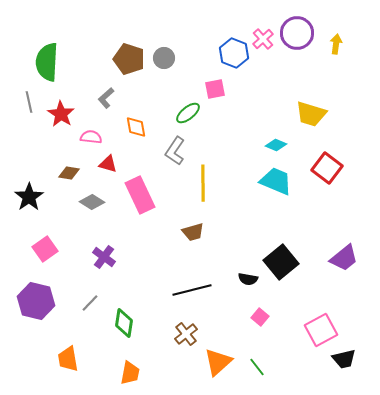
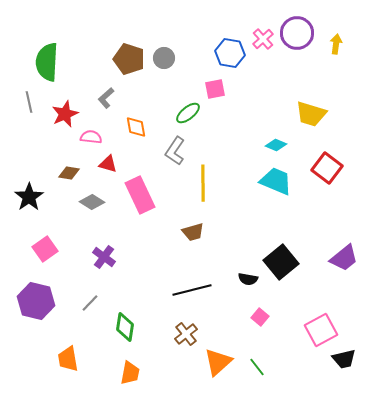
blue hexagon at (234, 53): moved 4 px left; rotated 12 degrees counterclockwise
red star at (61, 114): moved 4 px right; rotated 16 degrees clockwise
green diamond at (124, 323): moved 1 px right, 4 px down
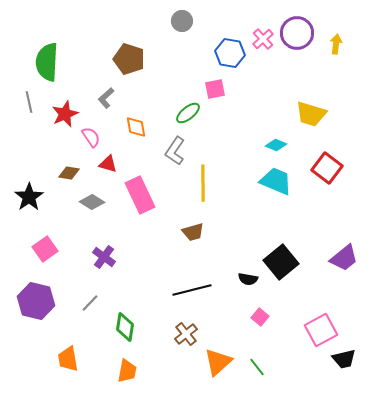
gray circle at (164, 58): moved 18 px right, 37 px up
pink semicircle at (91, 137): rotated 50 degrees clockwise
orange trapezoid at (130, 373): moved 3 px left, 2 px up
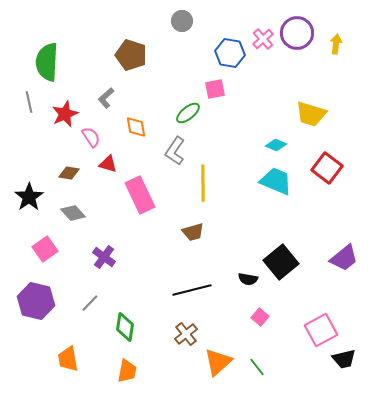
brown pentagon at (129, 59): moved 2 px right, 4 px up
gray diamond at (92, 202): moved 19 px left, 11 px down; rotated 15 degrees clockwise
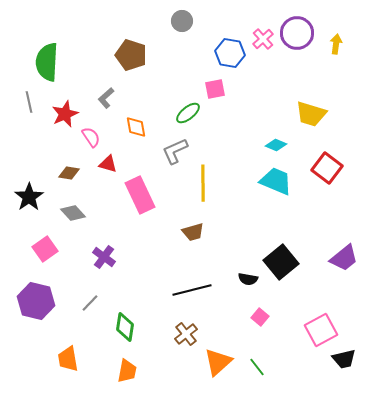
gray L-shape at (175, 151): rotated 32 degrees clockwise
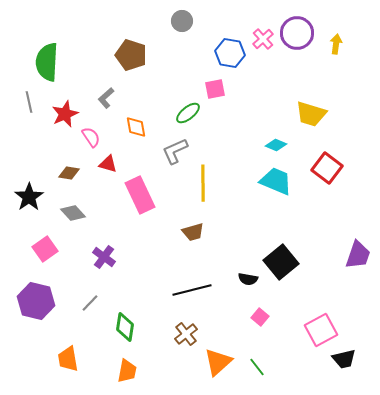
purple trapezoid at (344, 258): moved 14 px right, 3 px up; rotated 32 degrees counterclockwise
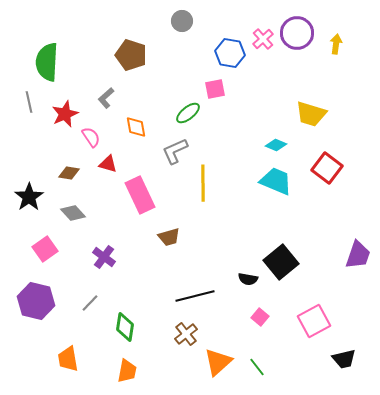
brown trapezoid at (193, 232): moved 24 px left, 5 px down
black line at (192, 290): moved 3 px right, 6 px down
pink square at (321, 330): moved 7 px left, 9 px up
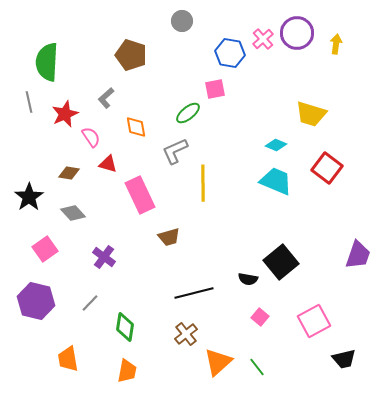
black line at (195, 296): moved 1 px left, 3 px up
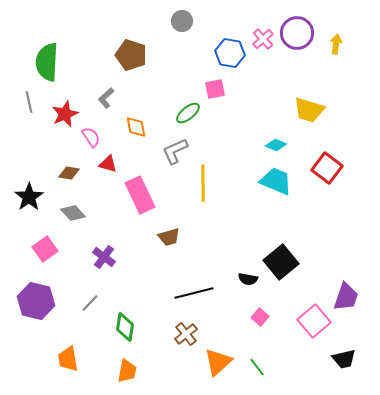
yellow trapezoid at (311, 114): moved 2 px left, 4 px up
purple trapezoid at (358, 255): moved 12 px left, 42 px down
pink square at (314, 321): rotated 12 degrees counterclockwise
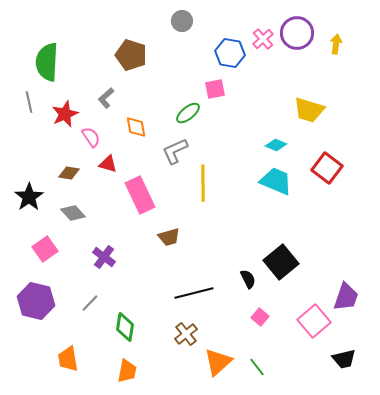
black semicircle at (248, 279): rotated 126 degrees counterclockwise
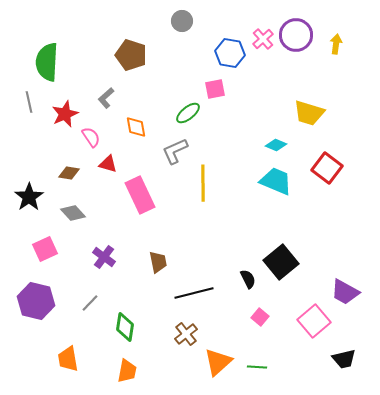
purple circle at (297, 33): moved 1 px left, 2 px down
yellow trapezoid at (309, 110): moved 3 px down
brown trapezoid at (169, 237): moved 11 px left, 25 px down; rotated 85 degrees counterclockwise
pink square at (45, 249): rotated 10 degrees clockwise
purple trapezoid at (346, 297): moved 1 px left, 5 px up; rotated 100 degrees clockwise
green line at (257, 367): rotated 48 degrees counterclockwise
